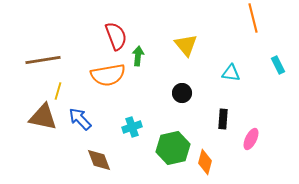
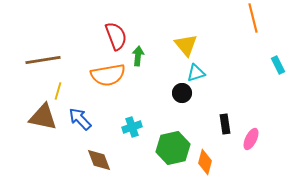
cyan triangle: moved 35 px left; rotated 24 degrees counterclockwise
black rectangle: moved 2 px right, 5 px down; rotated 12 degrees counterclockwise
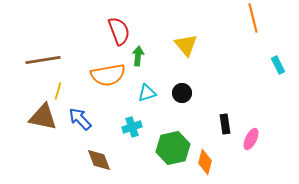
red semicircle: moved 3 px right, 5 px up
cyan triangle: moved 49 px left, 20 px down
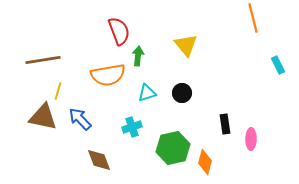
pink ellipse: rotated 25 degrees counterclockwise
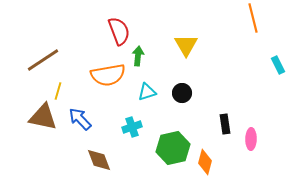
yellow triangle: rotated 10 degrees clockwise
brown line: rotated 24 degrees counterclockwise
cyan triangle: moved 1 px up
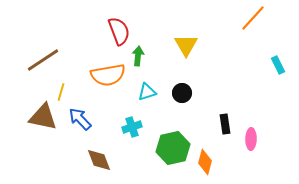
orange line: rotated 56 degrees clockwise
yellow line: moved 3 px right, 1 px down
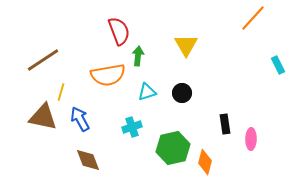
blue arrow: rotated 15 degrees clockwise
brown diamond: moved 11 px left
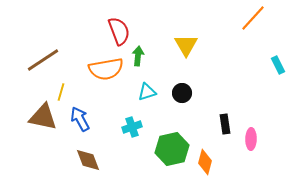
orange semicircle: moved 2 px left, 6 px up
green hexagon: moved 1 px left, 1 px down
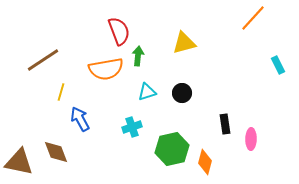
yellow triangle: moved 2 px left, 2 px up; rotated 45 degrees clockwise
brown triangle: moved 24 px left, 45 px down
brown diamond: moved 32 px left, 8 px up
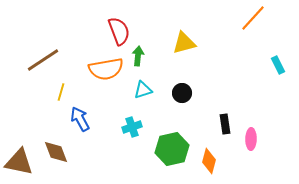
cyan triangle: moved 4 px left, 2 px up
orange diamond: moved 4 px right, 1 px up
